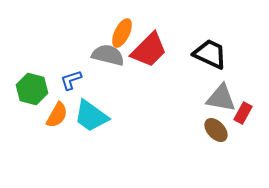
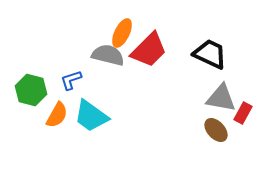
green hexagon: moved 1 px left, 1 px down
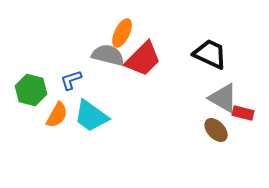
red trapezoid: moved 6 px left, 9 px down
gray triangle: moved 2 px right; rotated 20 degrees clockwise
red rectangle: rotated 75 degrees clockwise
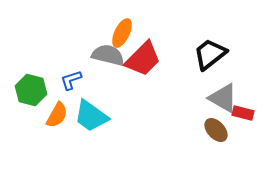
black trapezoid: rotated 63 degrees counterclockwise
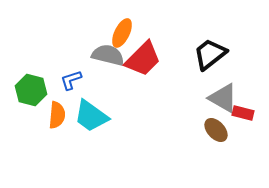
orange semicircle: rotated 24 degrees counterclockwise
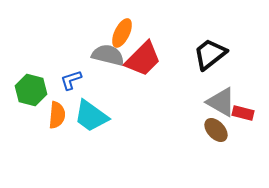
gray triangle: moved 2 px left, 4 px down
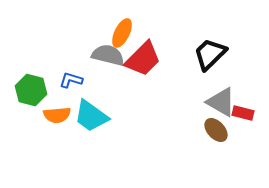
black trapezoid: rotated 6 degrees counterclockwise
blue L-shape: rotated 35 degrees clockwise
orange semicircle: rotated 80 degrees clockwise
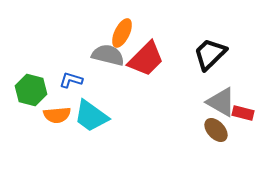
red trapezoid: moved 3 px right
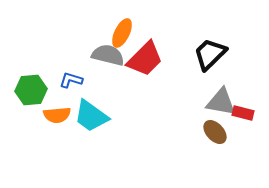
red trapezoid: moved 1 px left
green hexagon: rotated 20 degrees counterclockwise
gray triangle: rotated 20 degrees counterclockwise
brown ellipse: moved 1 px left, 2 px down
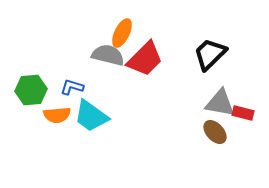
blue L-shape: moved 1 px right, 7 px down
gray triangle: moved 1 px left, 1 px down
